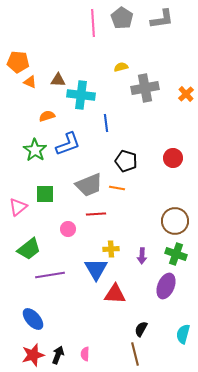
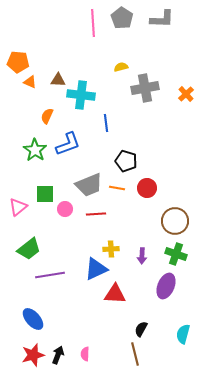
gray L-shape: rotated 10 degrees clockwise
orange semicircle: rotated 49 degrees counterclockwise
red circle: moved 26 px left, 30 px down
pink circle: moved 3 px left, 20 px up
blue triangle: rotated 35 degrees clockwise
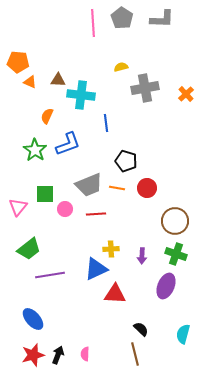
pink triangle: rotated 12 degrees counterclockwise
black semicircle: rotated 105 degrees clockwise
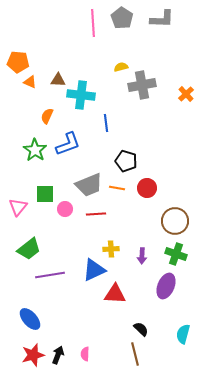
gray cross: moved 3 px left, 3 px up
blue triangle: moved 2 px left, 1 px down
blue ellipse: moved 3 px left
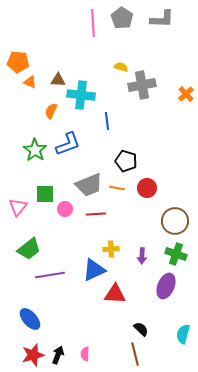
yellow semicircle: rotated 32 degrees clockwise
orange semicircle: moved 4 px right, 5 px up
blue line: moved 1 px right, 2 px up
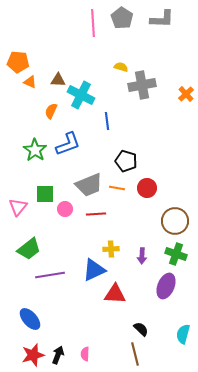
cyan cross: rotated 20 degrees clockwise
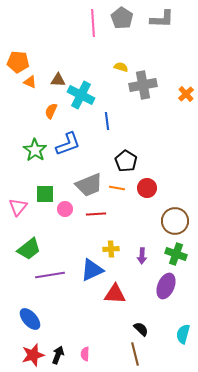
gray cross: moved 1 px right
black pentagon: rotated 15 degrees clockwise
blue triangle: moved 2 px left
